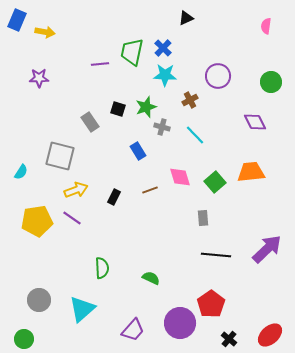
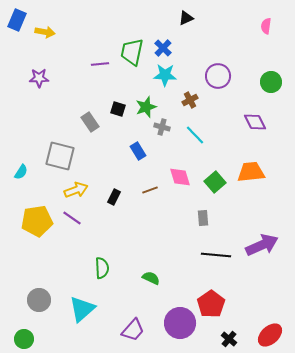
purple arrow at (267, 249): moved 5 px left, 4 px up; rotated 20 degrees clockwise
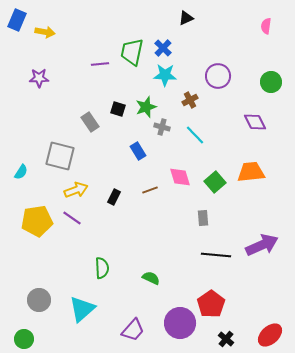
black cross at (229, 339): moved 3 px left
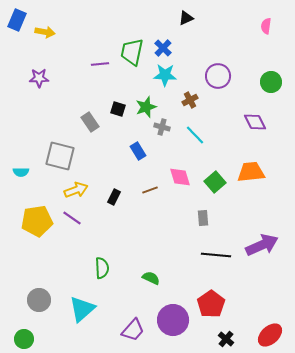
cyan semicircle at (21, 172): rotated 56 degrees clockwise
purple circle at (180, 323): moved 7 px left, 3 px up
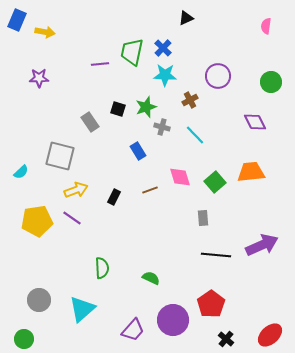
cyan semicircle at (21, 172): rotated 42 degrees counterclockwise
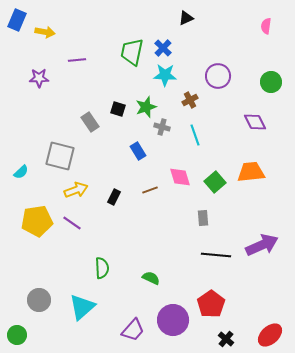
purple line at (100, 64): moved 23 px left, 4 px up
cyan line at (195, 135): rotated 25 degrees clockwise
purple line at (72, 218): moved 5 px down
cyan triangle at (82, 309): moved 2 px up
green circle at (24, 339): moved 7 px left, 4 px up
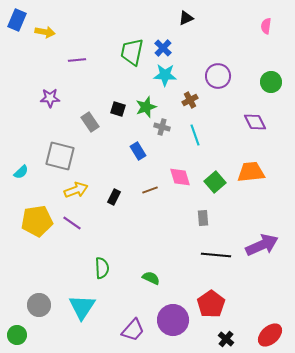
purple star at (39, 78): moved 11 px right, 20 px down
gray circle at (39, 300): moved 5 px down
cyan triangle at (82, 307): rotated 16 degrees counterclockwise
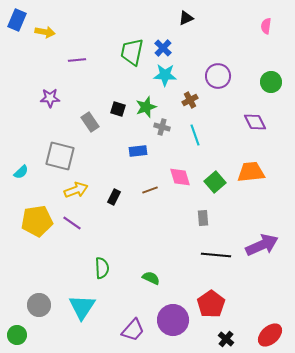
blue rectangle at (138, 151): rotated 66 degrees counterclockwise
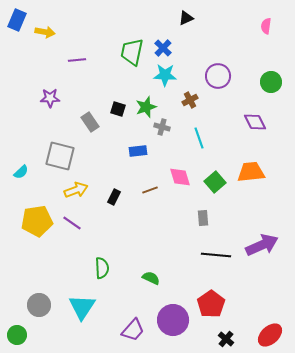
cyan line at (195, 135): moved 4 px right, 3 px down
